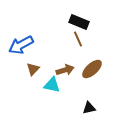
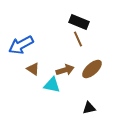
brown triangle: rotated 40 degrees counterclockwise
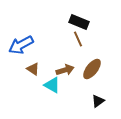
brown ellipse: rotated 10 degrees counterclockwise
cyan triangle: rotated 18 degrees clockwise
black triangle: moved 9 px right, 7 px up; rotated 24 degrees counterclockwise
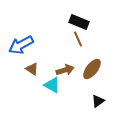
brown triangle: moved 1 px left
